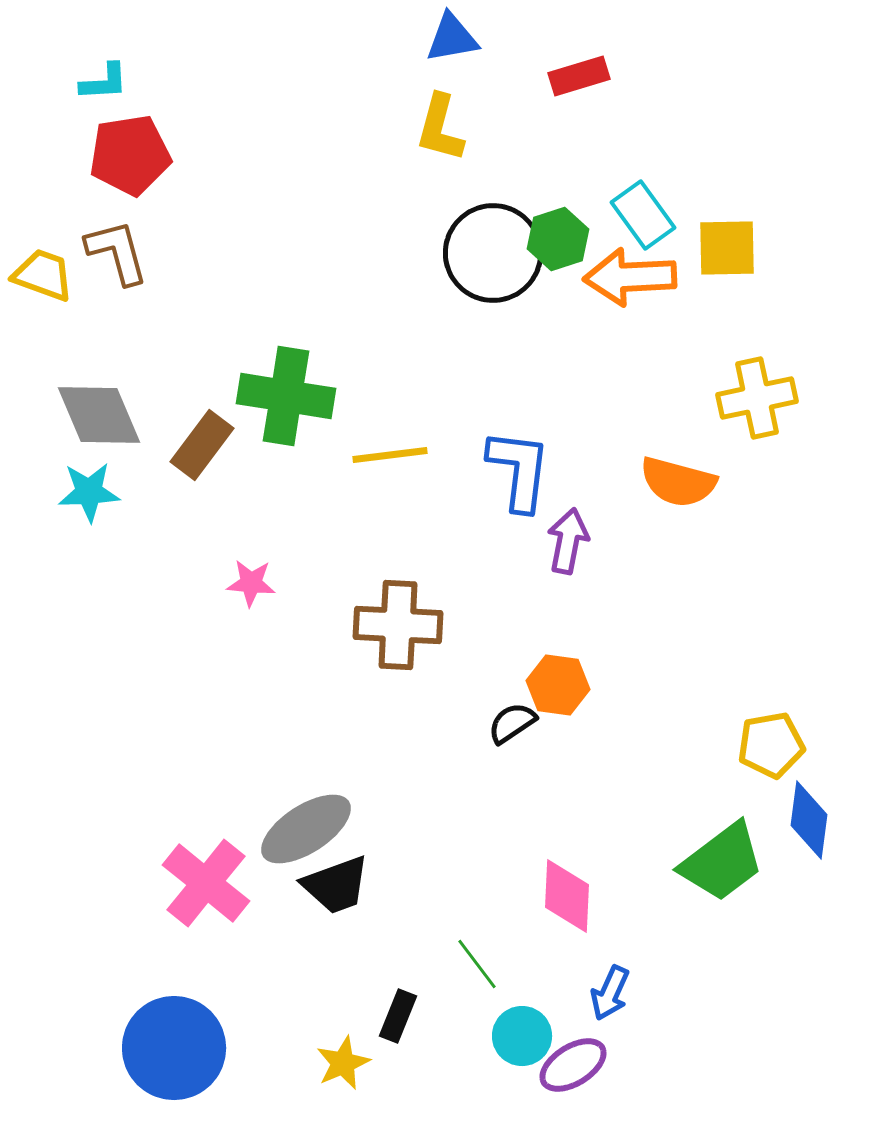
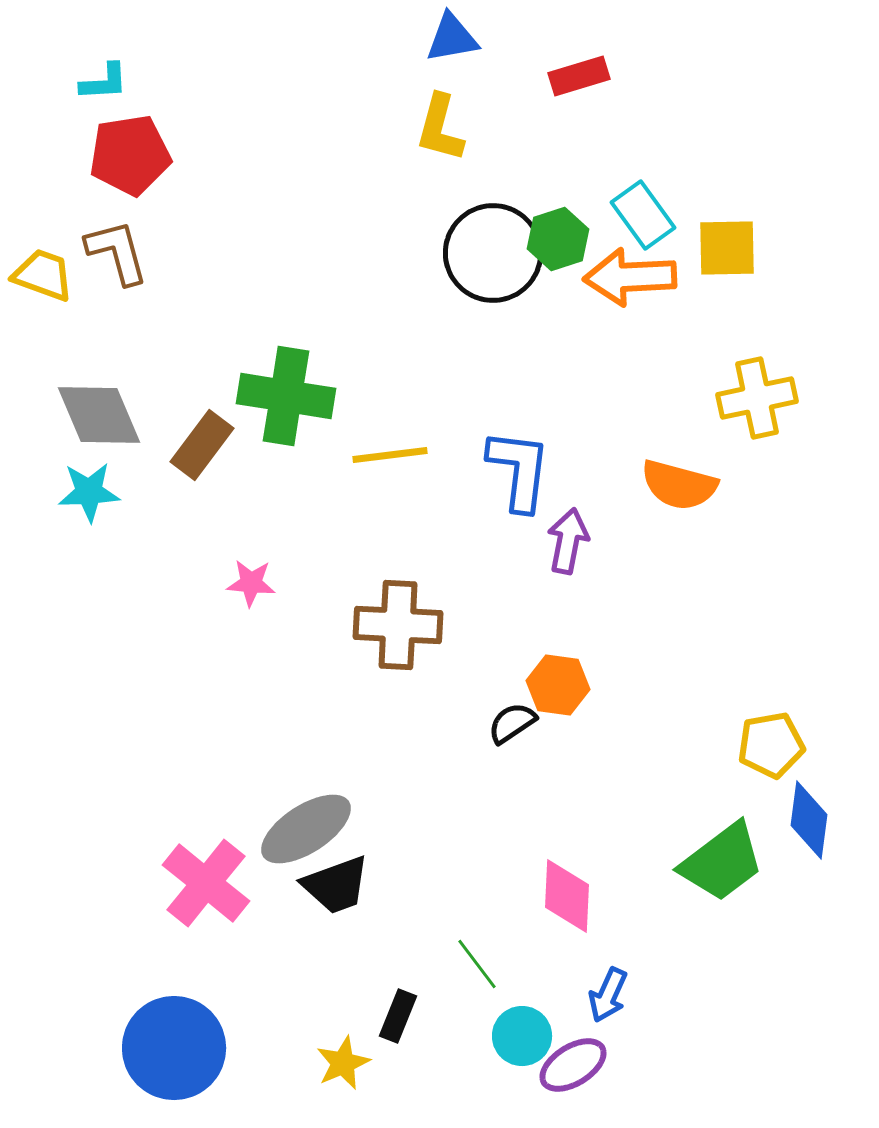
orange semicircle: moved 1 px right, 3 px down
blue arrow: moved 2 px left, 2 px down
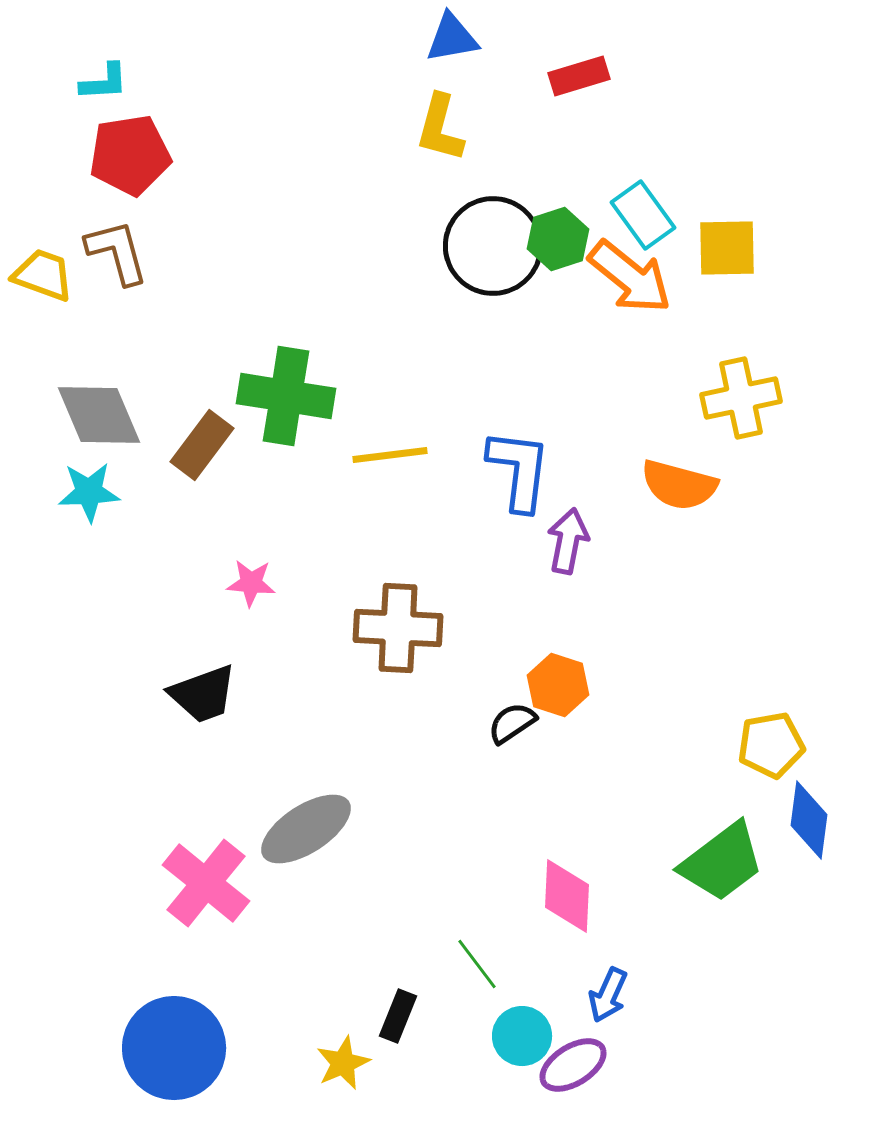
black circle: moved 7 px up
orange arrow: rotated 138 degrees counterclockwise
yellow cross: moved 16 px left
brown cross: moved 3 px down
orange hexagon: rotated 10 degrees clockwise
black trapezoid: moved 133 px left, 191 px up
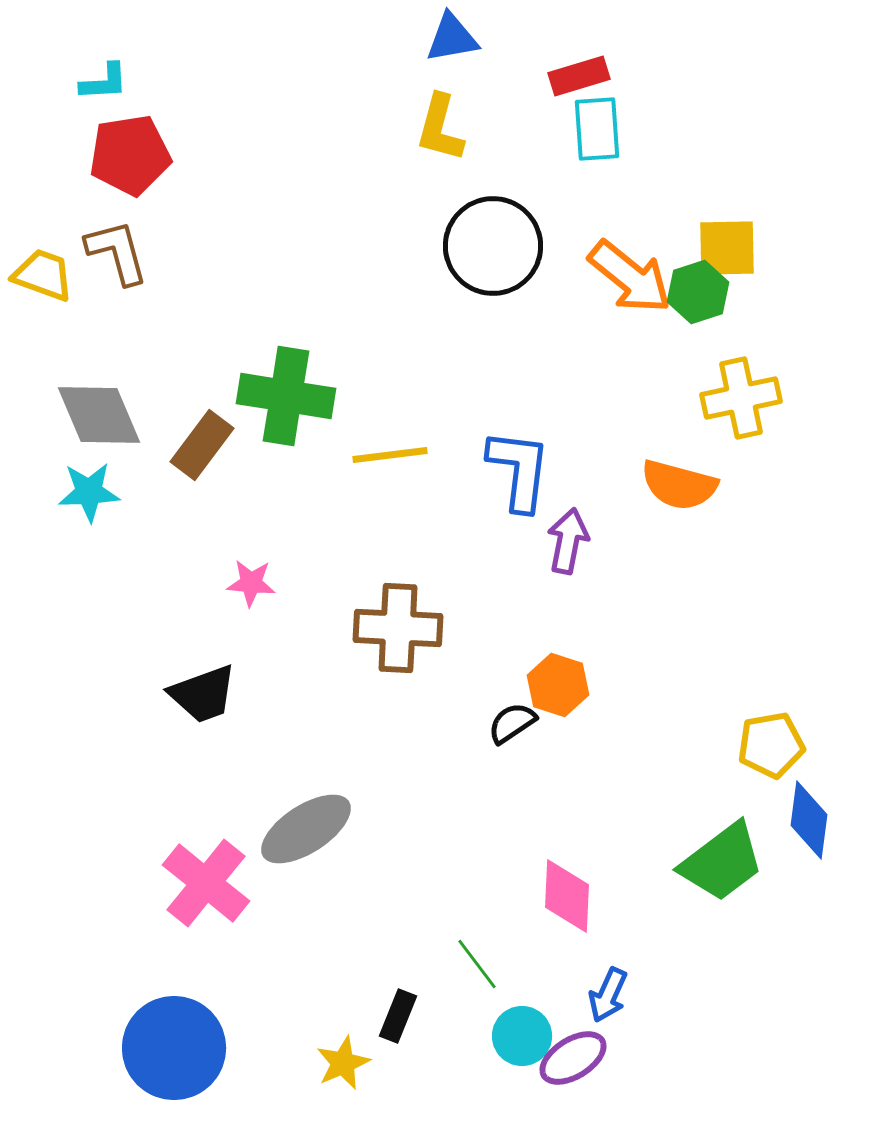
cyan rectangle: moved 46 px left, 86 px up; rotated 32 degrees clockwise
green hexagon: moved 140 px right, 53 px down
purple ellipse: moved 7 px up
